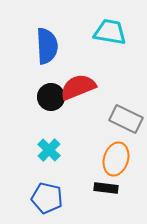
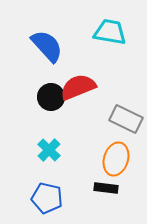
blue semicircle: rotated 39 degrees counterclockwise
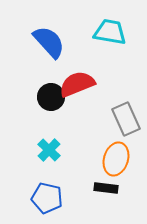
blue semicircle: moved 2 px right, 4 px up
red semicircle: moved 1 px left, 3 px up
gray rectangle: rotated 40 degrees clockwise
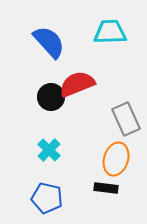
cyan trapezoid: rotated 12 degrees counterclockwise
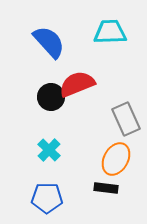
orange ellipse: rotated 12 degrees clockwise
blue pentagon: rotated 12 degrees counterclockwise
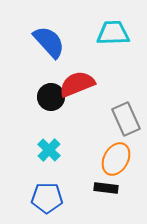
cyan trapezoid: moved 3 px right, 1 px down
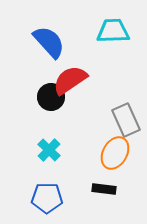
cyan trapezoid: moved 2 px up
red semicircle: moved 7 px left, 4 px up; rotated 12 degrees counterclockwise
gray rectangle: moved 1 px down
orange ellipse: moved 1 px left, 6 px up
black rectangle: moved 2 px left, 1 px down
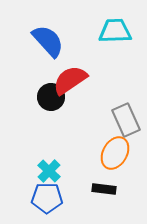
cyan trapezoid: moved 2 px right
blue semicircle: moved 1 px left, 1 px up
cyan cross: moved 21 px down
